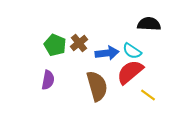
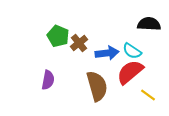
green pentagon: moved 3 px right, 9 px up
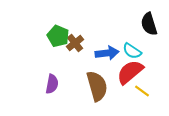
black semicircle: rotated 110 degrees counterclockwise
brown cross: moved 4 px left
purple semicircle: moved 4 px right, 4 px down
yellow line: moved 6 px left, 4 px up
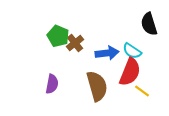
red semicircle: rotated 152 degrees clockwise
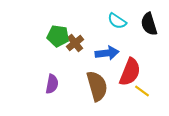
green pentagon: rotated 15 degrees counterclockwise
cyan semicircle: moved 15 px left, 30 px up
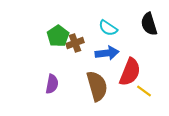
cyan semicircle: moved 9 px left, 7 px down
green pentagon: rotated 30 degrees clockwise
brown cross: rotated 18 degrees clockwise
yellow line: moved 2 px right
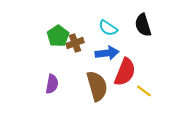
black semicircle: moved 6 px left, 1 px down
red semicircle: moved 5 px left
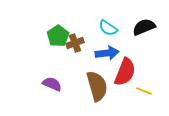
black semicircle: moved 1 px right, 2 px down; rotated 85 degrees clockwise
purple semicircle: rotated 78 degrees counterclockwise
yellow line: rotated 14 degrees counterclockwise
